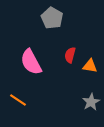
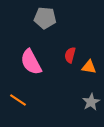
gray pentagon: moved 7 px left; rotated 25 degrees counterclockwise
orange triangle: moved 1 px left, 1 px down
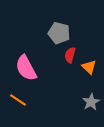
gray pentagon: moved 14 px right, 15 px down; rotated 10 degrees clockwise
pink semicircle: moved 5 px left, 6 px down
orange triangle: rotated 35 degrees clockwise
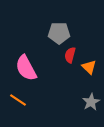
gray pentagon: rotated 15 degrees counterclockwise
